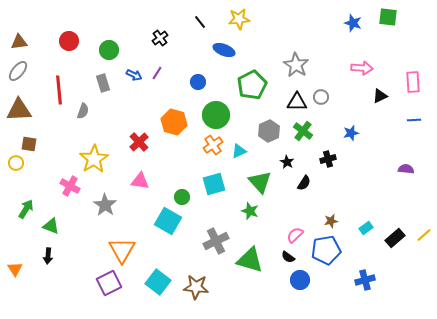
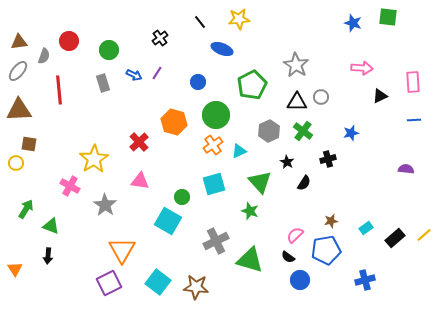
blue ellipse at (224, 50): moved 2 px left, 1 px up
gray semicircle at (83, 111): moved 39 px left, 55 px up
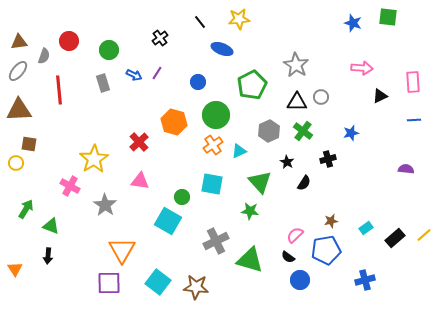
cyan square at (214, 184): moved 2 px left; rotated 25 degrees clockwise
green star at (250, 211): rotated 12 degrees counterclockwise
purple square at (109, 283): rotated 25 degrees clockwise
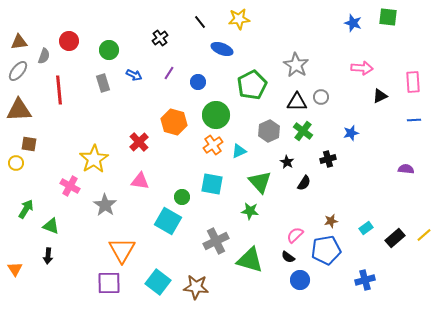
purple line at (157, 73): moved 12 px right
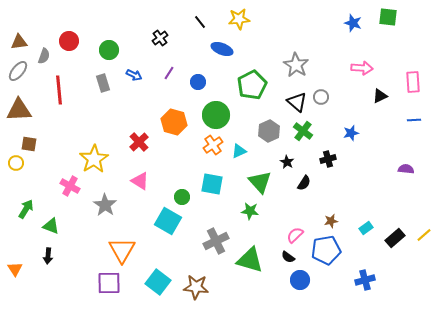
black triangle at (297, 102): rotated 40 degrees clockwise
pink triangle at (140, 181): rotated 24 degrees clockwise
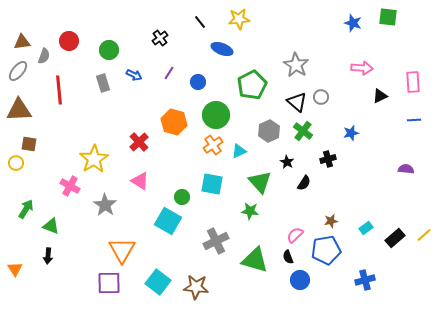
brown triangle at (19, 42): moved 3 px right
black semicircle at (288, 257): rotated 32 degrees clockwise
green triangle at (250, 260): moved 5 px right
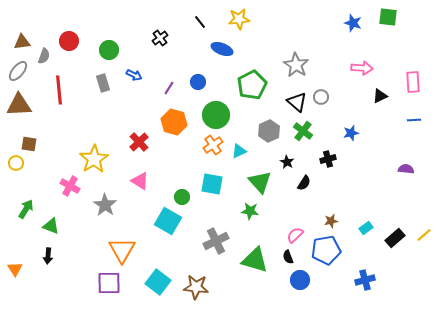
purple line at (169, 73): moved 15 px down
brown triangle at (19, 110): moved 5 px up
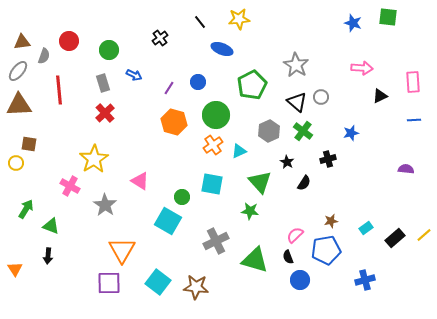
red cross at (139, 142): moved 34 px left, 29 px up
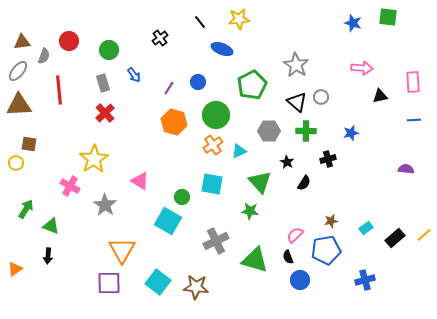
blue arrow at (134, 75): rotated 28 degrees clockwise
black triangle at (380, 96): rotated 14 degrees clockwise
gray hexagon at (269, 131): rotated 25 degrees clockwise
green cross at (303, 131): moved 3 px right; rotated 36 degrees counterclockwise
orange triangle at (15, 269): rotated 28 degrees clockwise
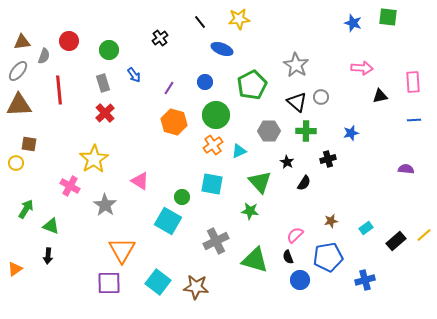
blue circle at (198, 82): moved 7 px right
black rectangle at (395, 238): moved 1 px right, 3 px down
blue pentagon at (326, 250): moved 2 px right, 7 px down
